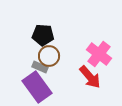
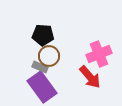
pink cross: rotated 30 degrees clockwise
purple rectangle: moved 5 px right
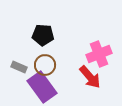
brown circle: moved 4 px left, 9 px down
gray rectangle: moved 21 px left
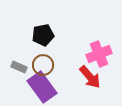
black pentagon: rotated 15 degrees counterclockwise
brown circle: moved 2 px left
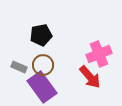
black pentagon: moved 2 px left
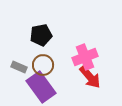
pink cross: moved 14 px left, 3 px down
purple rectangle: moved 1 px left
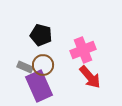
black pentagon: rotated 25 degrees clockwise
pink cross: moved 2 px left, 7 px up
gray rectangle: moved 6 px right
purple rectangle: moved 2 px left, 1 px up; rotated 12 degrees clockwise
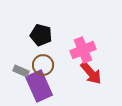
gray rectangle: moved 4 px left, 4 px down
red arrow: moved 1 px right, 4 px up
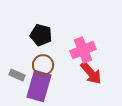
gray rectangle: moved 4 px left, 4 px down
purple rectangle: rotated 40 degrees clockwise
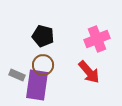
black pentagon: moved 2 px right, 1 px down
pink cross: moved 14 px right, 11 px up
red arrow: moved 2 px left, 1 px up
purple rectangle: moved 2 px left, 1 px up; rotated 8 degrees counterclockwise
